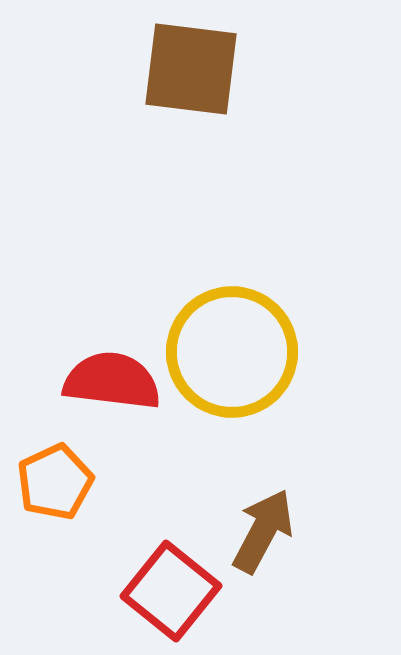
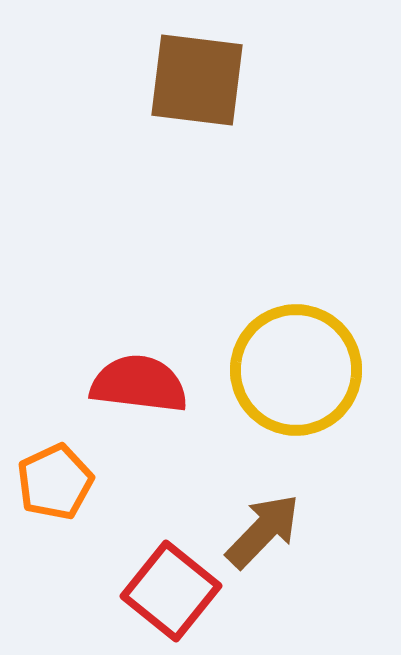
brown square: moved 6 px right, 11 px down
yellow circle: moved 64 px right, 18 px down
red semicircle: moved 27 px right, 3 px down
brown arrow: rotated 16 degrees clockwise
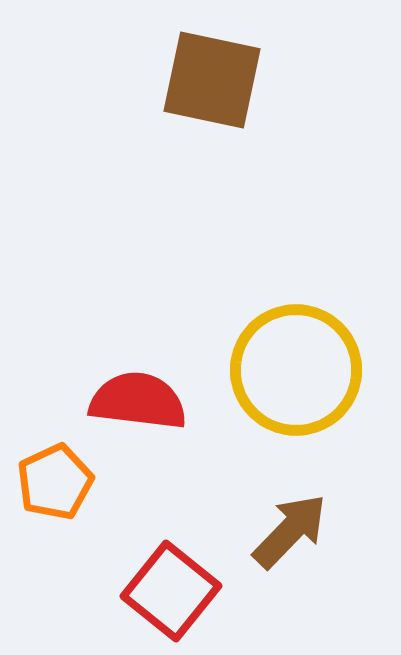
brown square: moved 15 px right; rotated 5 degrees clockwise
red semicircle: moved 1 px left, 17 px down
brown arrow: moved 27 px right
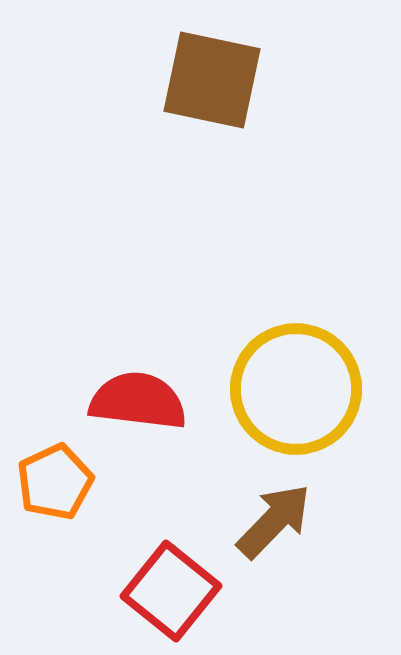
yellow circle: moved 19 px down
brown arrow: moved 16 px left, 10 px up
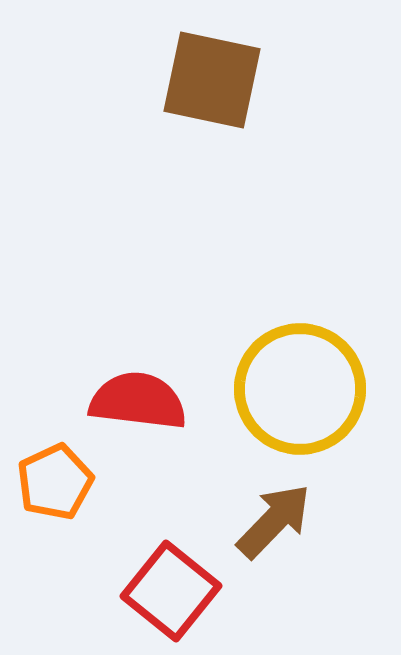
yellow circle: moved 4 px right
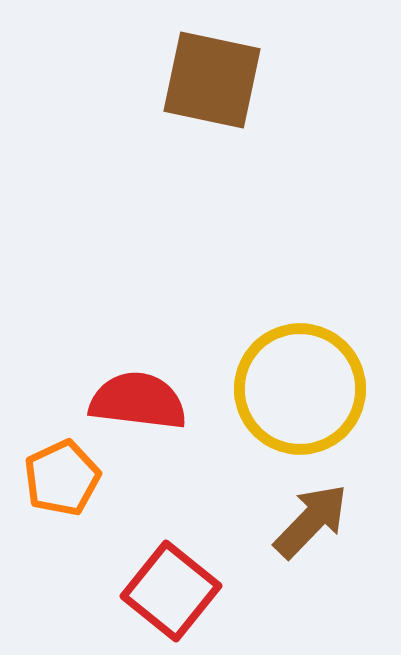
orange pentagon: moved 7 px right, 4 px up
brown arrow: moved 37 px right
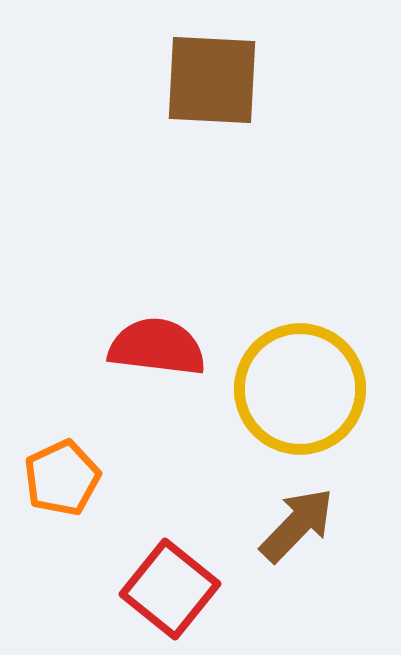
brown square: rotated 9 degrees counterclockwise
red semicircle: moved 19 px right, 54 px up
brown arrow: moved 14 px left, 4 px down
red square: moved 1 px left, 2 px up
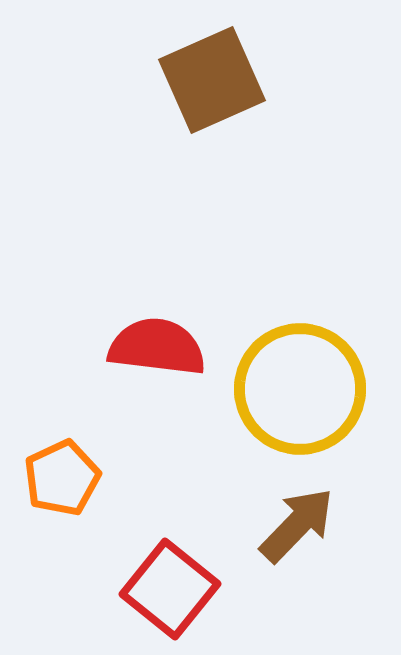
brown square: rotated 27 degrees counterclockwise
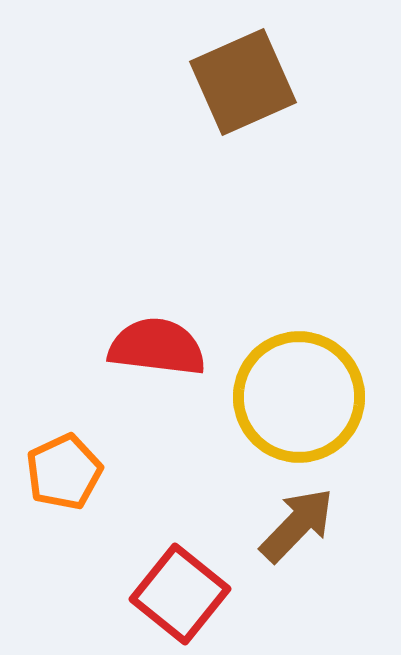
brown square: moved 31 px right, 2 px down
yellow circle: moved 1 px left, 8 px down
orange pentagon: moved 2 px right, 6 px up
red square: moved 10 px right, 5 px down
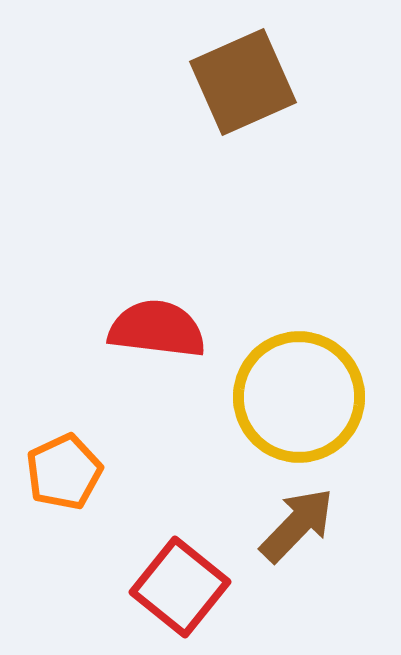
red semicircle: moved 18 px up
red square: moved 7 px up
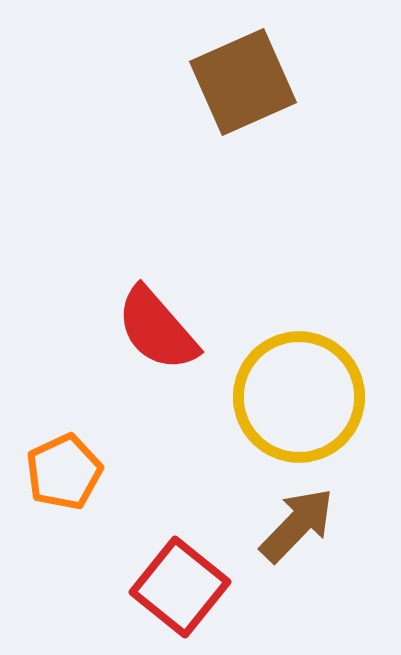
red semicircle: rotated 138 degrees counterclockwise
